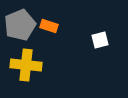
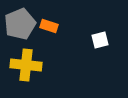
gray pentagon: moved 1 px up
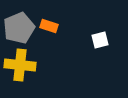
gray pentagon: moved 1 px left, 4 px down
yellow cross: moved 6 px left
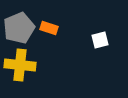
orange rectangle: moved 2 px down
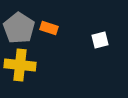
gray pentagon: rotated 16 degrees counterclockwise
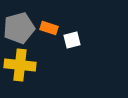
gray pentagon: rotated 24 degrees clockwise
white square: moved 28 px left
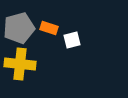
yellow cross: moved 1 px up
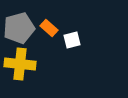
orange rectangle: rotated 24 degrees clockwise
